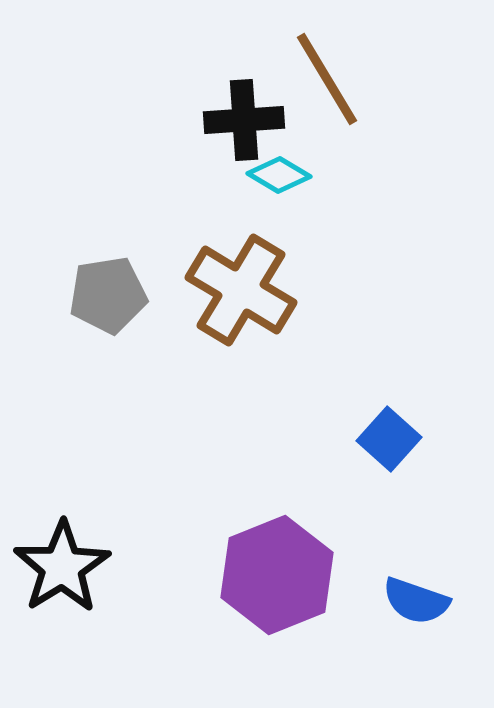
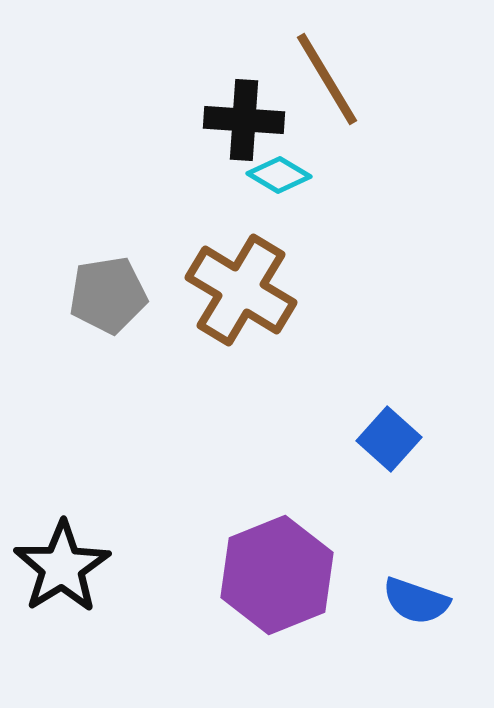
black cross: rotated 8 degrees clockwise
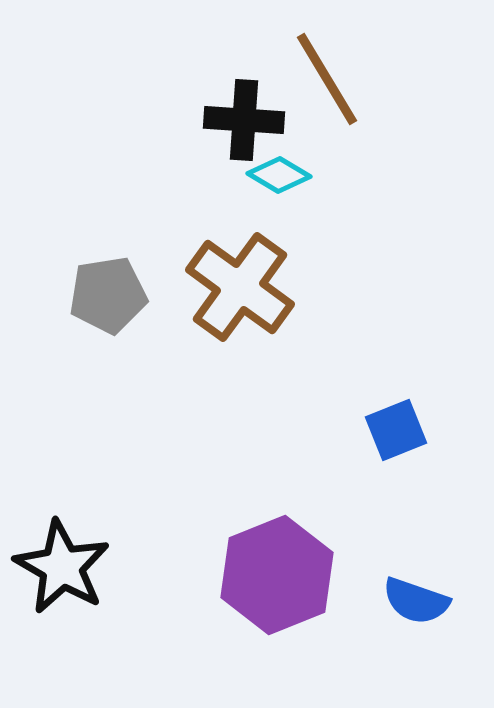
brown cross: moved 1 px left, 3 px up; rotated 5 degrees clockwise
blue square: moved 7 px right, 9 px up; rotated 26 degrees clockwise
black star: rotated 10 degrees counterclockwise
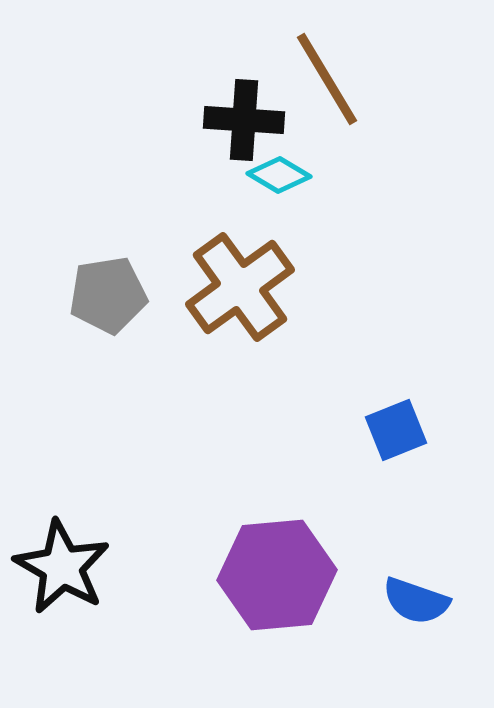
brown cross: rotated 18 degrees clockwise
purple hexagon: rotated 17 degrees clockwise
